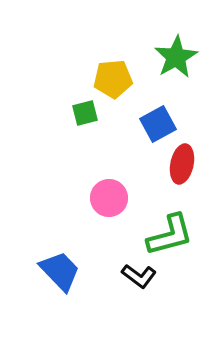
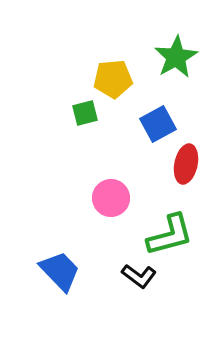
red ellipse: moved 4 px right
pink circle: moved 2 px right
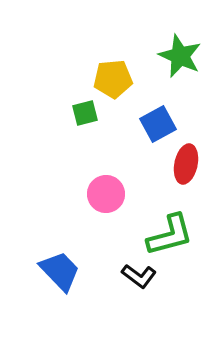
green star: moved 4 px right, 1 px up; rotated 18 degrees counterclockwise
pink circle: moved 5 px left, 4 px up
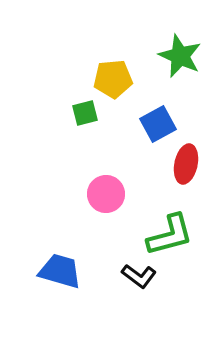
blue trapezoid: rotated 30 degrees counterclockwise
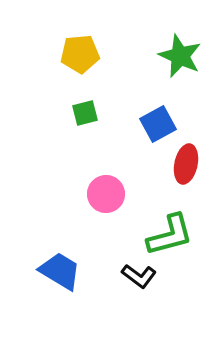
yellow pentagon: moved 33 px left, 25 px up
blue trapezoid: rotated 15 degrees clockwise
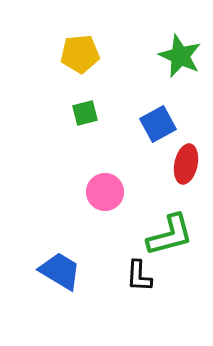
pink circle: moved 1 px left, 2 px up
black L-shape: rotated 56 degrees clockwise
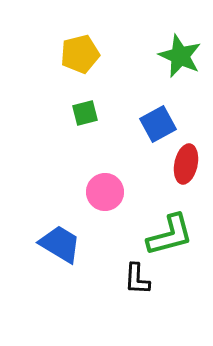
yellow pentagon: rotated 9 degrees counterclockwise
blue trapezoid: moved 27 px up
black L-shape: moved 2 px left, 3 px down
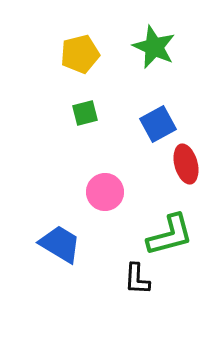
green star: moved 26 px left, 9 px up
red ellipse: rotated 27 degrees counterclockwise
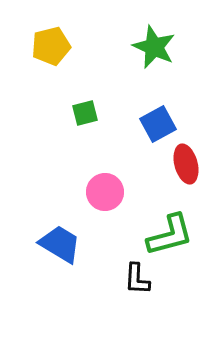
yellow pentagon: moved 29 px left, 8 px up
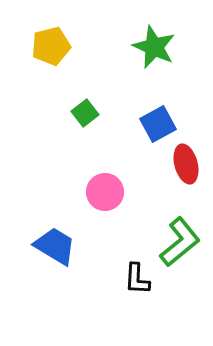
green square: rotated 24 degrees counterclockwise
green L-shape: moved 10 px right, 7 px down; rotated 24 degrees counterclockwise
blue trapezoid: moved 5 px left, 2 px down
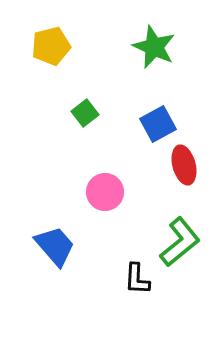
red ellipse: moved 2 px left, 1 px down
blue trapezoid: rotated 18 degrees clockwise
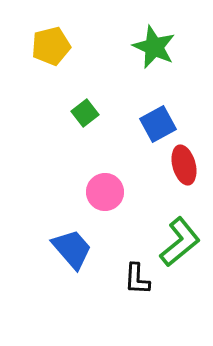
blue trapezoid: moved 17 px right, 3 px down
